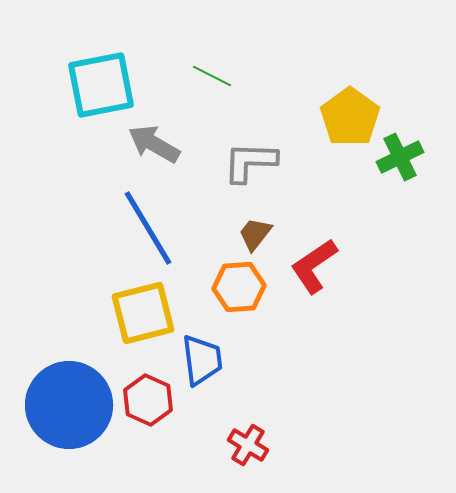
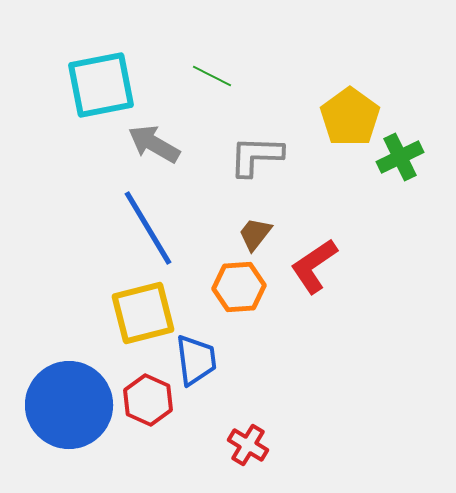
gray L-shape: moved 6 px right, 6 px up
blue trapezoid: moved 6 px left
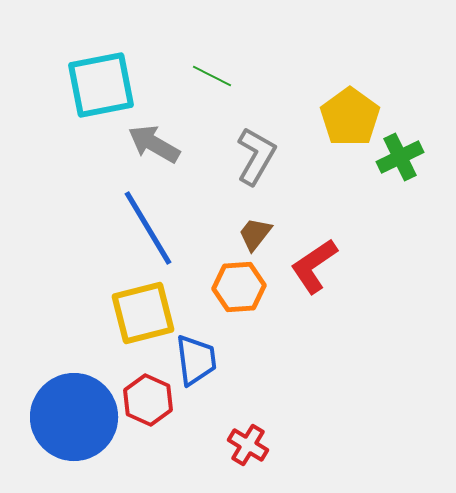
gray L-shape: rotated 118 degrees clockwise
blue circle: moved 5 px right, 12 px down
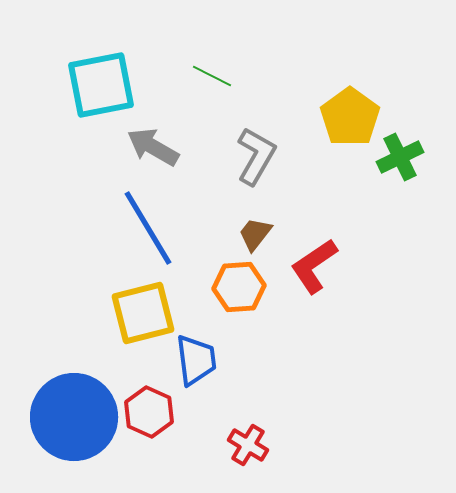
gray arrow: moved 1 px left, 3 px down
red hexagon: moved 1 px right, 12 px down
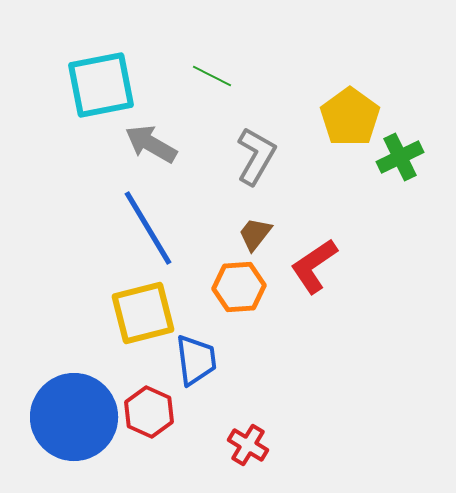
gray arrow: moved 2 px left, 3 px up
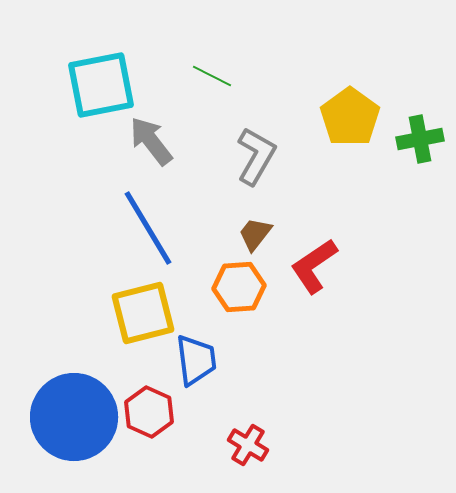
gray arrow: moved 3 px up; rotated 22 degrees clockwise
green cross: moved 20 px right, 18 px up; rotated 15 degrees clockwise
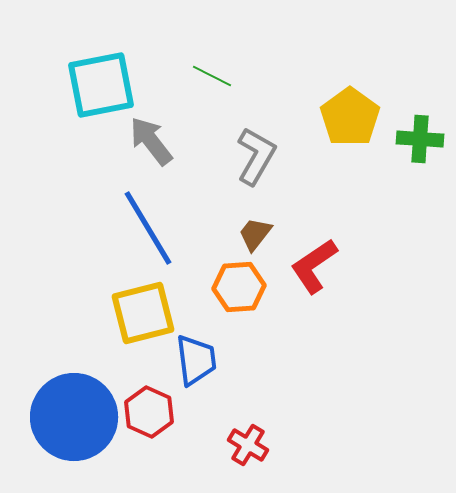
green cross: rotated 15 degrees clockwise
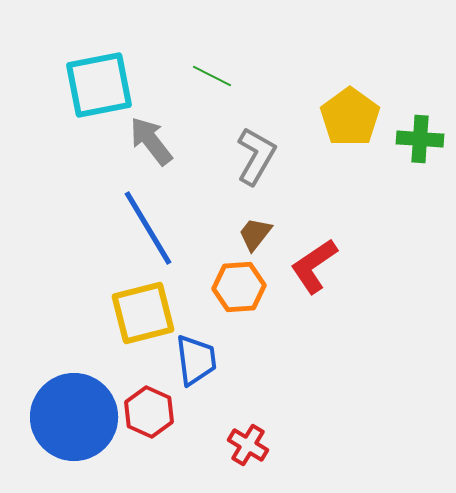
cyan square: moved 2 px left
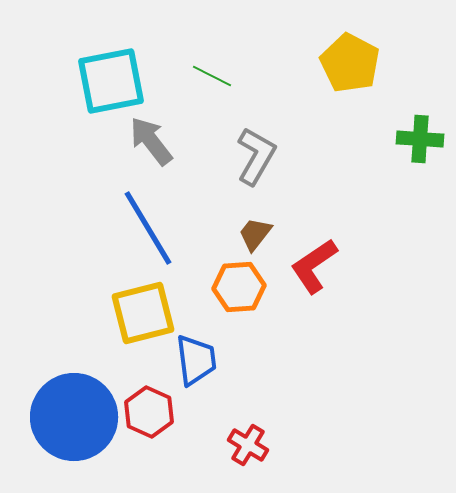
cyan square: moved 12 px right, 4 px up
yellow pentagon: moved 54 px up; rotated 8 degrees counterclockwise
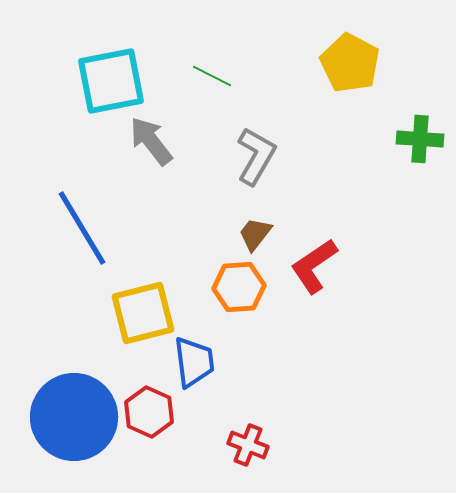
blue line: moved 66 px left
blue trapezoid: moved 2 px left, 2 px down
red cross: rotated 9 degrees counterclockwise
